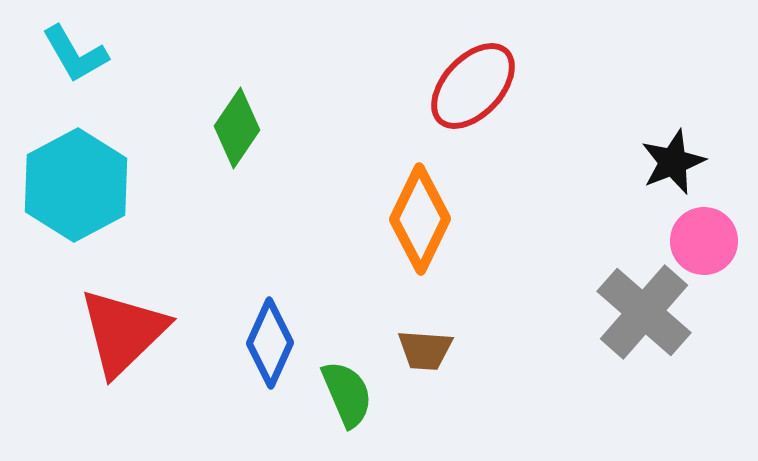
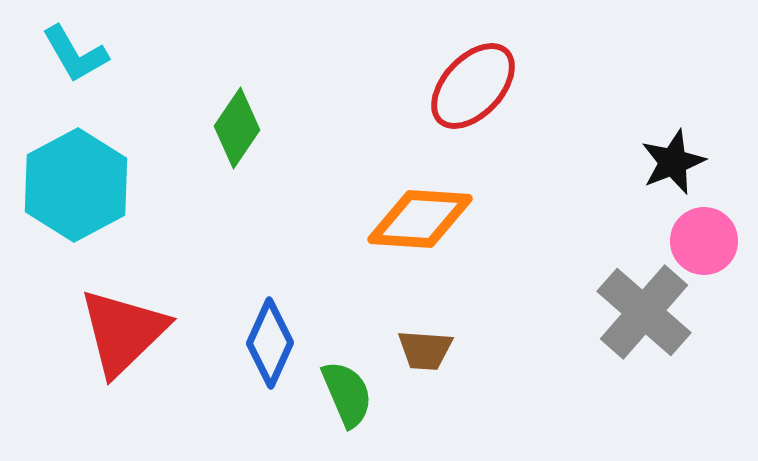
orange diamond: rotated 68 degrees clockwise
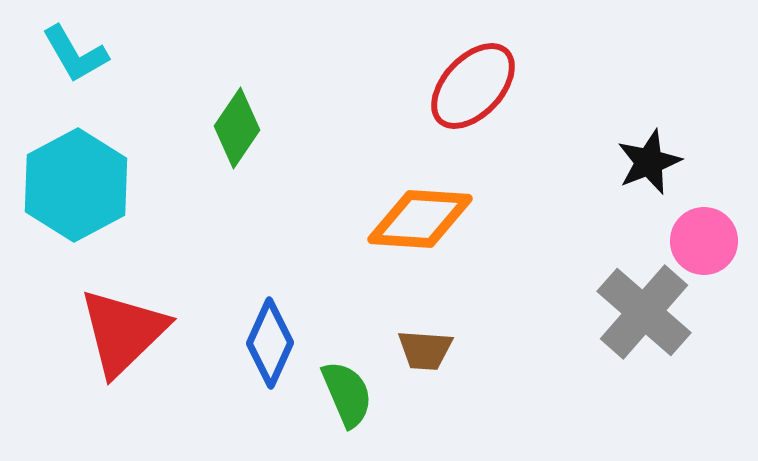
black star: moved 24 px left
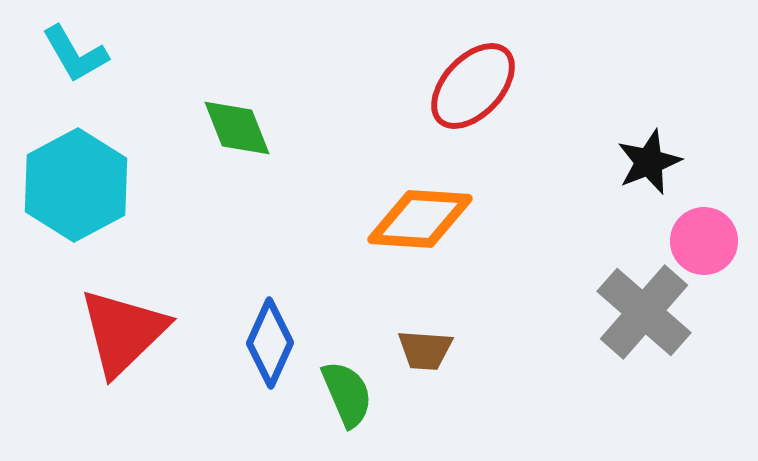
green diamond: rotated 56 degrees counterclockwise
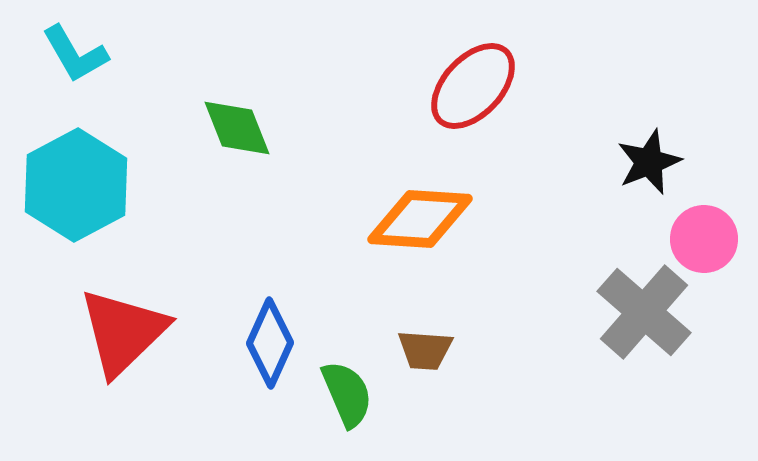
pink circle: moved 2 px up
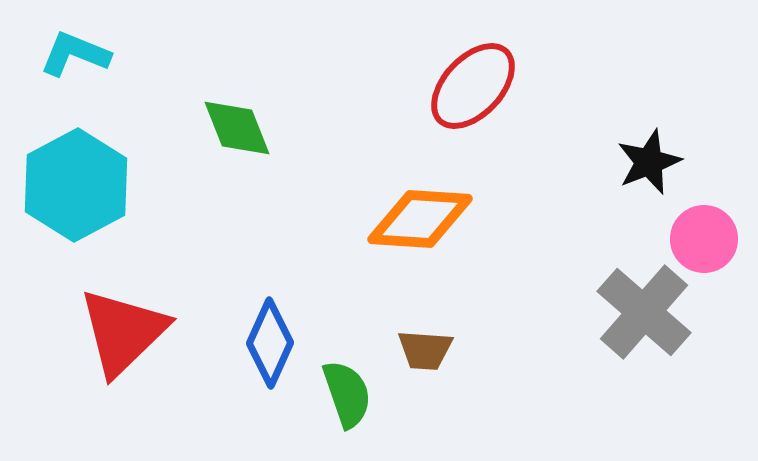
cyan L-shape: rotated 142 degrees clockwise
green semicircle: rotated 4 degrees clockwise
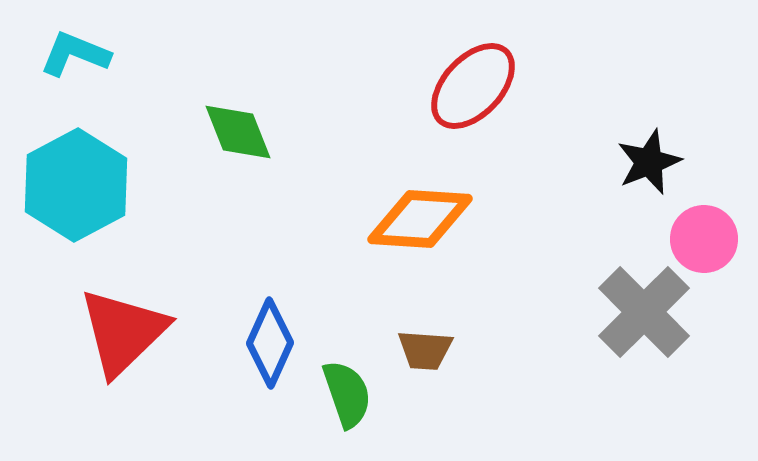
green diamond: moved 1 px right, 4 px down
gray cross: rotated 4 degrees clockwise
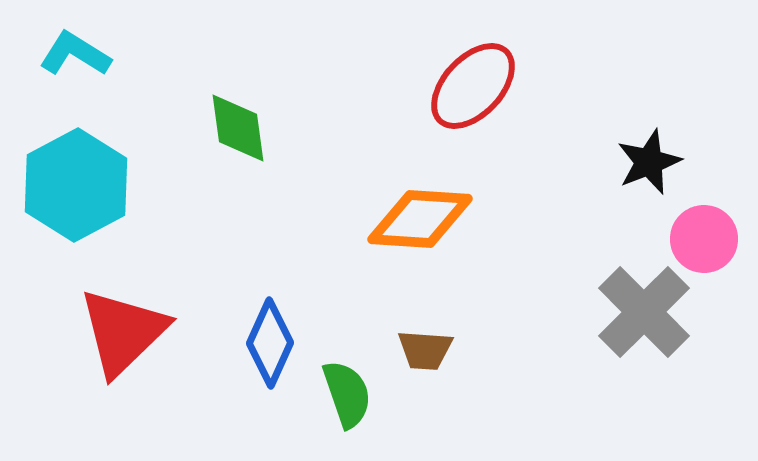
cyan L-shape: rotated 10 degrees clockwise
green diamond: moved 4 px up; rotated 14 degrees clockwise
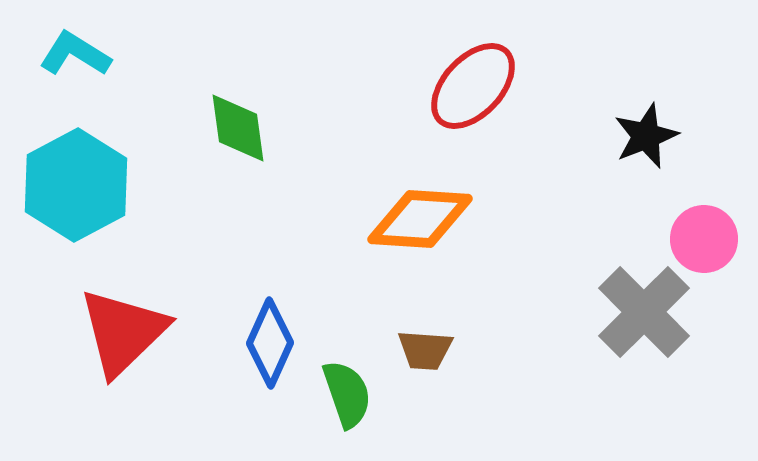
black star: moved 3 px left, 26 px up
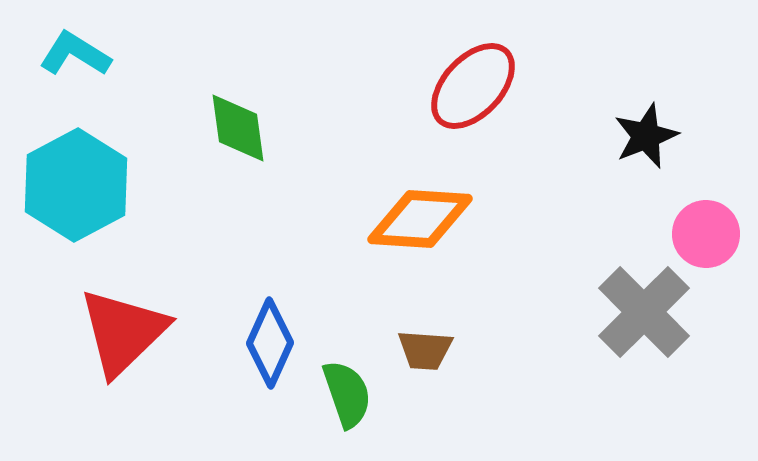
pink circle: moved 2 px right, 5 px up
